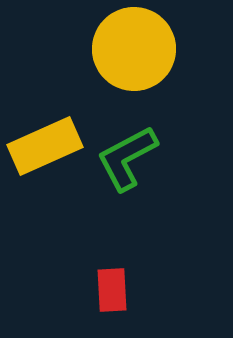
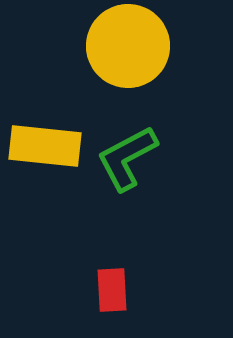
yellow circle: moved 6 px left, 3 px up
yellow rectangle: rotated 30 degrees clockwise
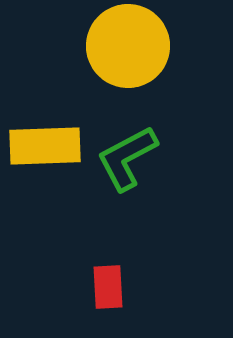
yellow rectangle: rotated 8 degrees counterclockwise
red rectangle: moved 4 px left, 3 px up
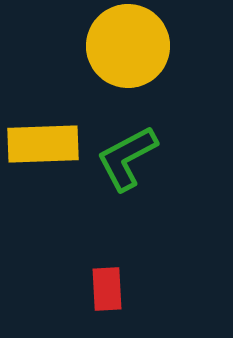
yellow rectangle: moved 2 px left, 2 px up
red rectangle: moved 1 px left, 2 px down
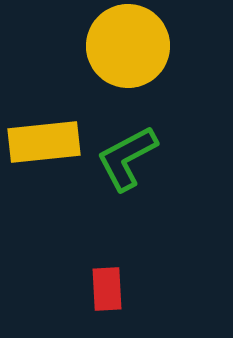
yellow rectangle: moved 1 px right, 2 px up; rotated 4 degrees counterclockwise
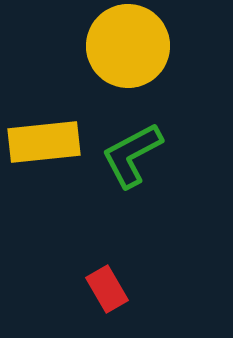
green L-shape: moved 5 px right, 3 px up
red rectangle: rotated 27 degrees counterclockwise
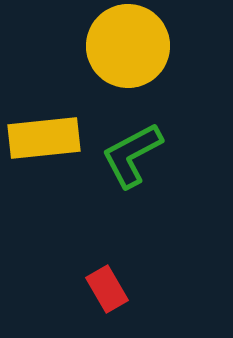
yellow rectangle: moved 4 px up
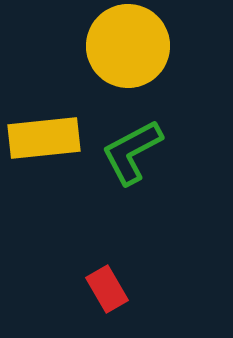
green L-shape: moved 3 px up
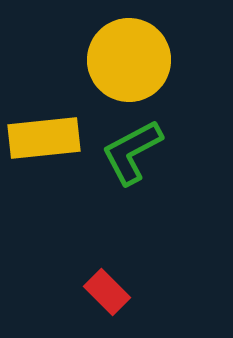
yellow circle: moved 1 px right, 14 px down
red rectangle: moved 3 px down; rotated 15 degrees counterclockwise
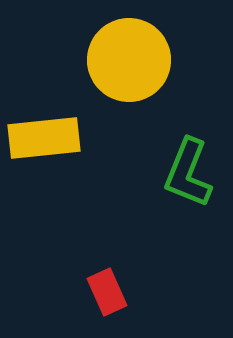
green L-shape: moved 56 px right, 21 px down; rotated 40 degrees counterclockwise
red rectangle: rotated 21 degrees clockwise
